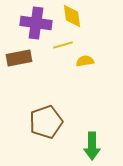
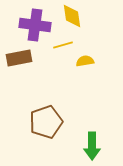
purple cross: moved 1 px left, 2 px down
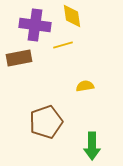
yellow semicircle: moved 25 px down
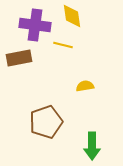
yellow line: rotated 30 degrees clockwise
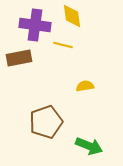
green arrow: moved 3 px left; rotated 68 degrees counterclockwise
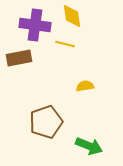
yellow line: moved 2 px right, 1 px up
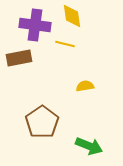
brown pentagon: moved 4 px left; rotated 16 degrees counterclockwise
